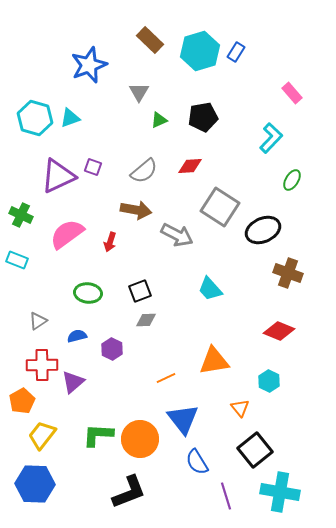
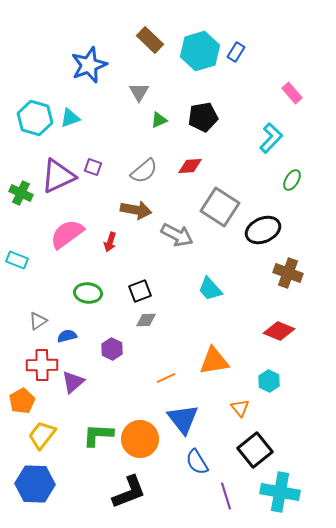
green cross at (21, 215): moved 22 px up
blue semicircle at (77, 336): moved 10 px left
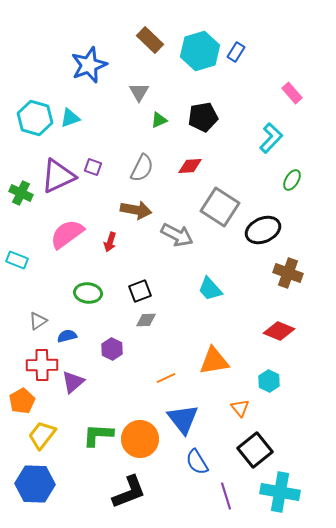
gray semicircle at (144, 171): moved 2 px left, 3 px up; rotated 24 degrees counterclockwise
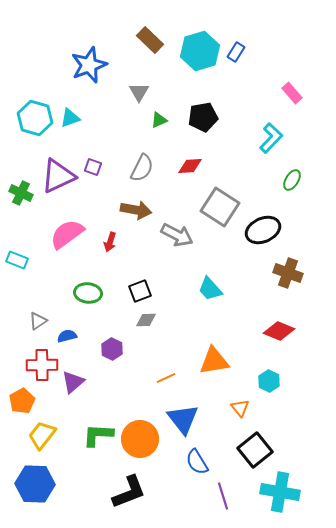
purple line at (226, 496): moved 3 px left
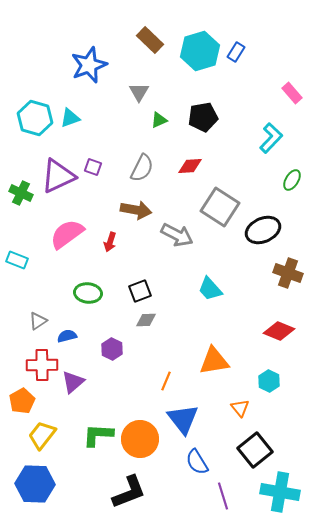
orange line at (166, 378): moved 3 px down; rotated 42 degrees counterclockwise
